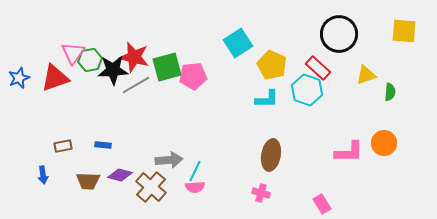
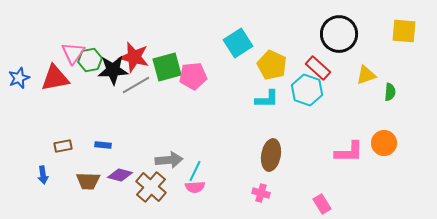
red triangle: rotated 8 degrees clockwise
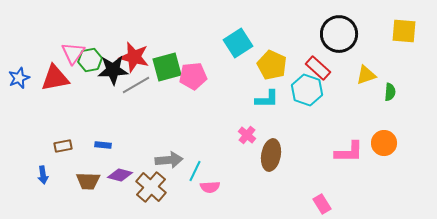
pink semicircle: moved 15 px right
pink cross: moved 14 px left, 58 px up; rotated 24 degrees clockwise
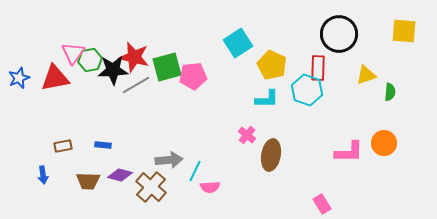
red rectangle: rotated 50 degrees clockwise
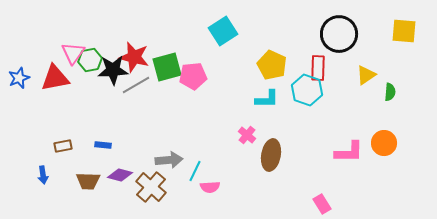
cyan square: moved 15 px left, 12 px up
yellow triangle: rotated 15 degrees counterclockwise
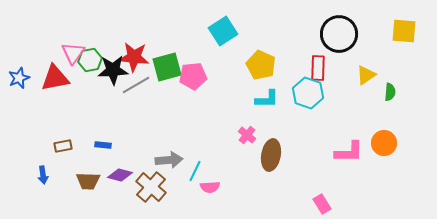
red star: rotated 8 degrees counterclockwise
yellow pentagon: moved 11 px left
cyan hexagon: moved 1 px right, 3 px down
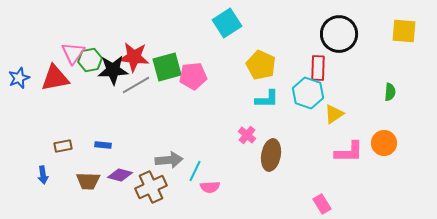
cyan square: moved 4 px right, 8 px up
yellow triangle: moved 32 px left, 39 px down
brown cross: rotated 24 degrees clockwise
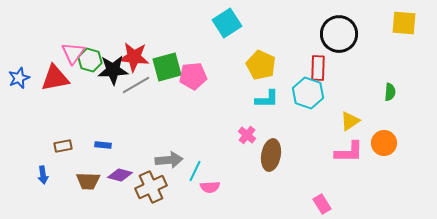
yellow square: moved 8 px up
green hexagon: rotated 25 degrees clockwise
yellow triangle: moved 16 px right, 7 px down
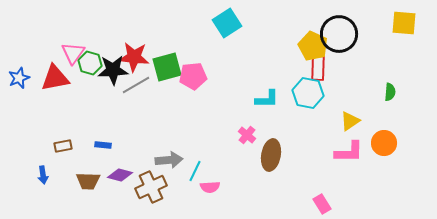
green hexagon: moved 3 px down
yellow pentagon: moved 52 px right, 19 px up
cyan hexagon: rotated 8 degrees counterclockwise
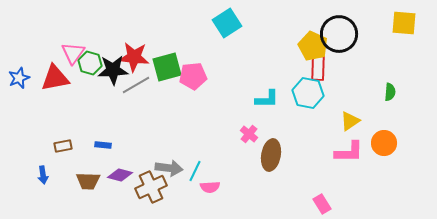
pink cross: moved 2 px right, 1 px up
gray arrow: moved 8 px down; rotated 12 degrees clockwise
